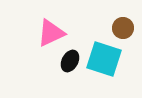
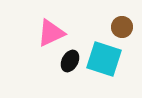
brown circle: moved 1 px left, 1 px up
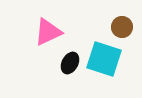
pink triangle: moved 3 px left, 1 px up
black ellipse: moved 2 px down
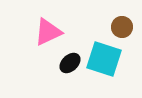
black ellipse: rotated 20 degrees clockwise
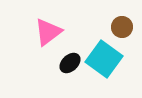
pink triangle: rotated 12 degrees counterclockwise
cyan square: rotated 18 degrees clockwise
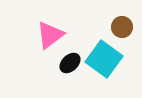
pink triangle: moved 2 px right, 3 px down
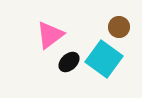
brown circle: moved 3 px left
black ellipse: moved 1 px left, 1 px up
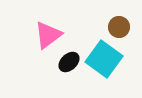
pink triangle: moved 2 px left
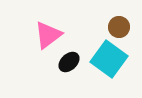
cyan square: moved 5 px right
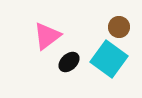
pink triangle: moved 1 px left, 1 px down
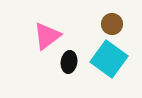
brown circle: moved 7 px left, 3 px up
black ellipse: rotated 40 degrees counterclockwise
